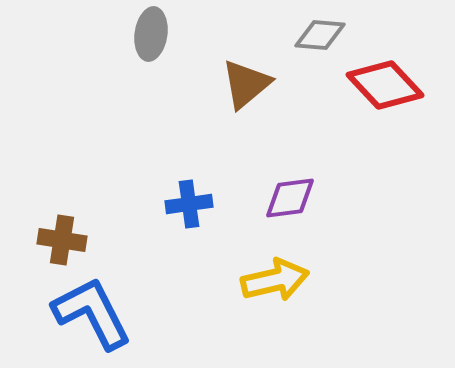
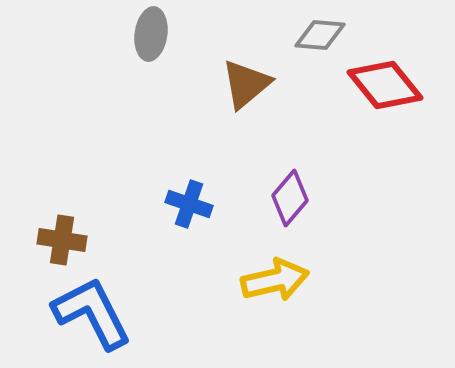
red diamond: rotated 4 degrees clockwise
purple diamond: rotated 42 degrees counterclockwise
blue cross: rotated 27 degrees clockwise
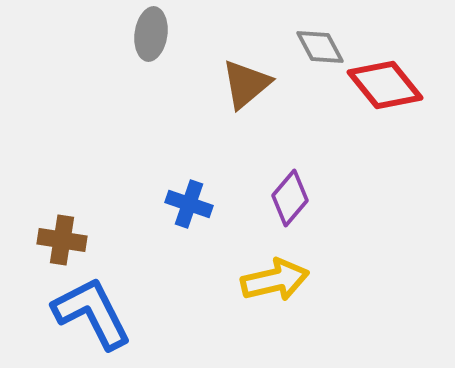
gray diamond: moved 12 px down; rotated 57 degrees clockwise
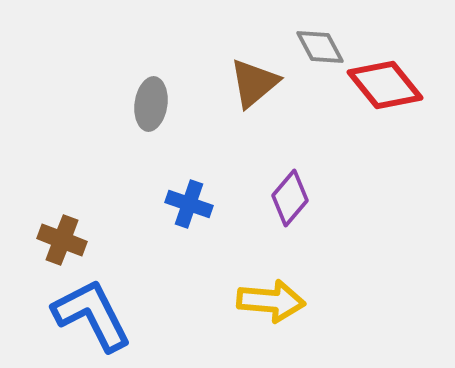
gray ellipse: moved 70 px down
brown triangle: moved 8 px right, 1 px up
brown cross: rotated 12 degrees clockwise
yellow arrow: moved 4 px left, 21 px down; rotated 18 degrees clockwise
blue L-shape: moved 2 px down
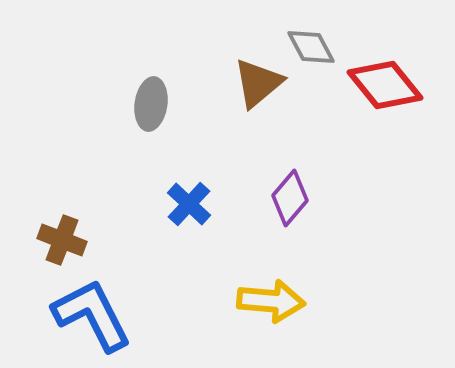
gray diamond: moved 9 px left
brown triangle: moved 4 px right
blue cross: rotated 24 degrees clockwise
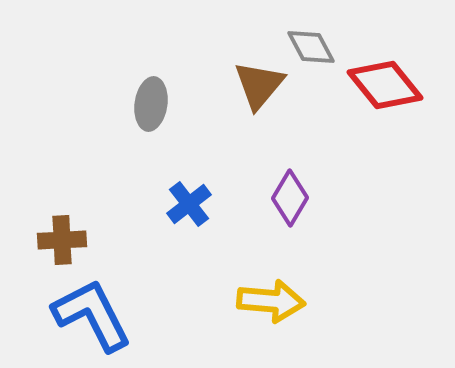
brown triangle: moved 1 px right, 2 px down; rotated 10 degrees counterclockwise
purple diamond: rotated 10 degrees counterclockwise
blue cross: rotated 9 degrees clockwise
brown cross: rotated 24 degrees counterclockwise
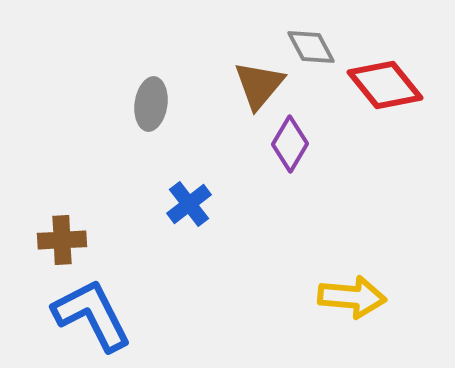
purple diamond: moved 54 px up
yellow arrow: moved 81 px right, 4 px up
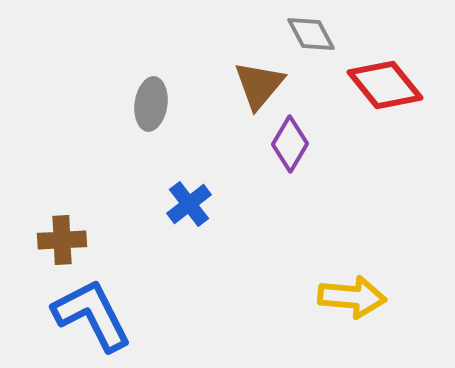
gray diamond: moved 13 px up
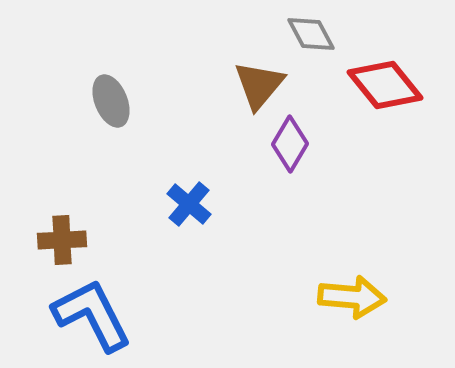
gray ellipse: moved 40 px left, 3 px up; rotated 30 degrees counterclockwise
blue cross: rotated 12 degrees counterclockwise
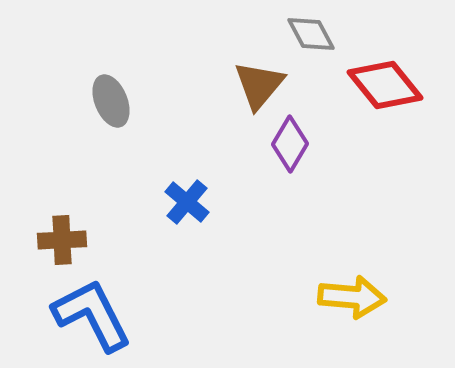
blue cross: moved 2 px left, 2 px up
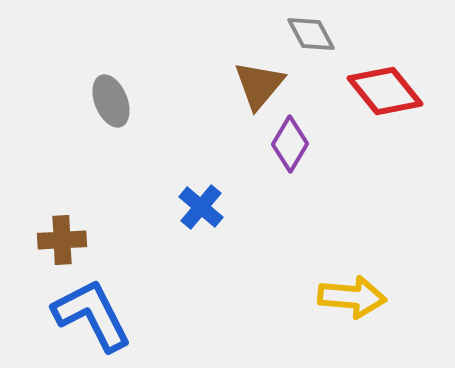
red diamond: moved 6 px down
blue cross: moved 14 px right, 5 px down
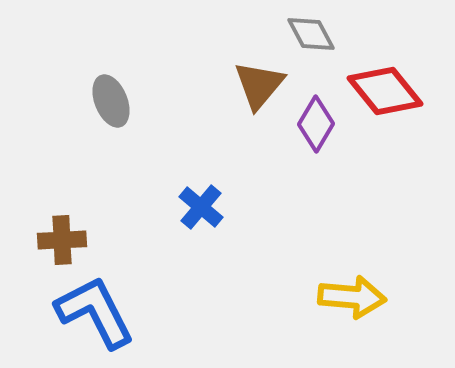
purple diamond: moved 26 px right, 20 px up
blue L-shape: moved 3 px right, 3 px up
